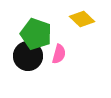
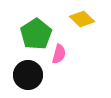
green pentagon: rotated 20 degrees clockwise
black circle: moved 19 px down
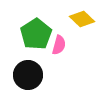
pink semicircle: moved 9 px up
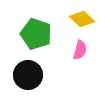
green pentagon: rotated 20 degrees counterclockwise
pink semicircle: moved 21 px right, 5 px down
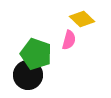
green pentagon: moved 20 px down
pink semicircle: moved 11 px left, 10 px up
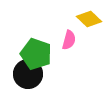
yellow diamond: moved 7 px right
black circle: moved 1 px up
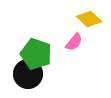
pink semicircle: moved 5 px right, 2 px down; rotated 24 degrees clockwise
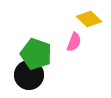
pink semicircle: rotated 18 degrees counterclockwise
black circle: moved 1 px right, 1 px down
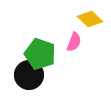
yellow diamond: moved 1 px right
green pentagon: moved 4 px right
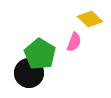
green pentagon: rotated 12 degrees clockwise
black circle: moved 2 px up
